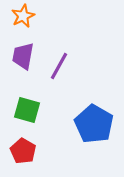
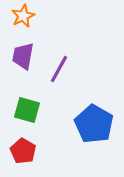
purple line: moved 3 px down
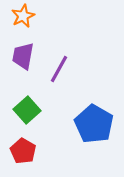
green square: rotated 32 degrees clockwise
